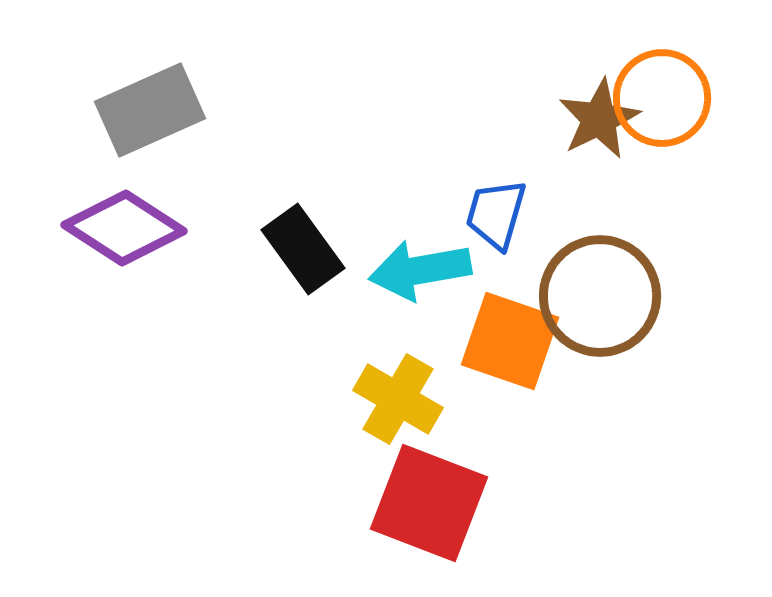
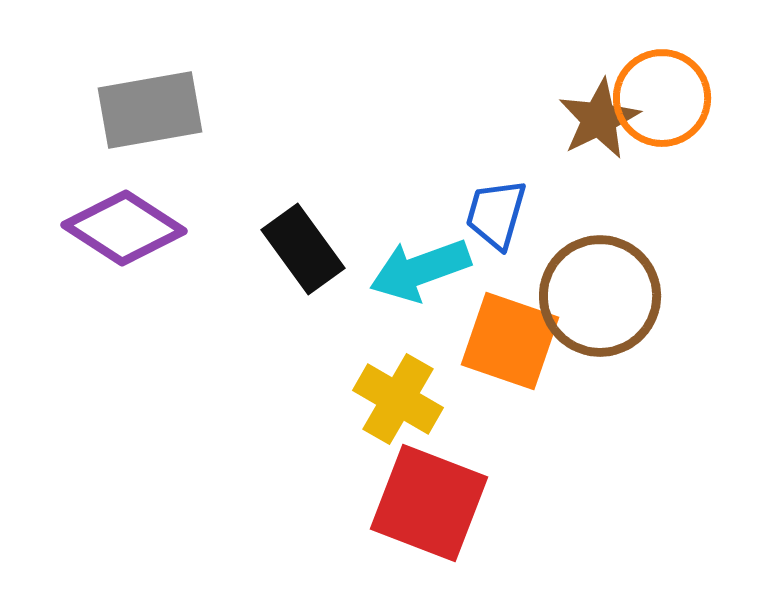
gray rectangle: rotated 14 degrees clockwise
cyan arrow: rotated 10 degrees counterclockwise
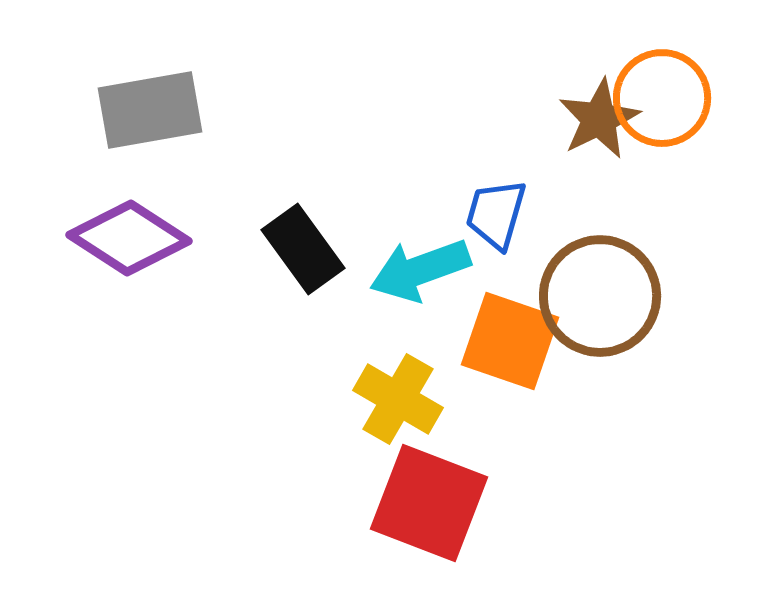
purple diamond: moved 5 px right, 10 px down
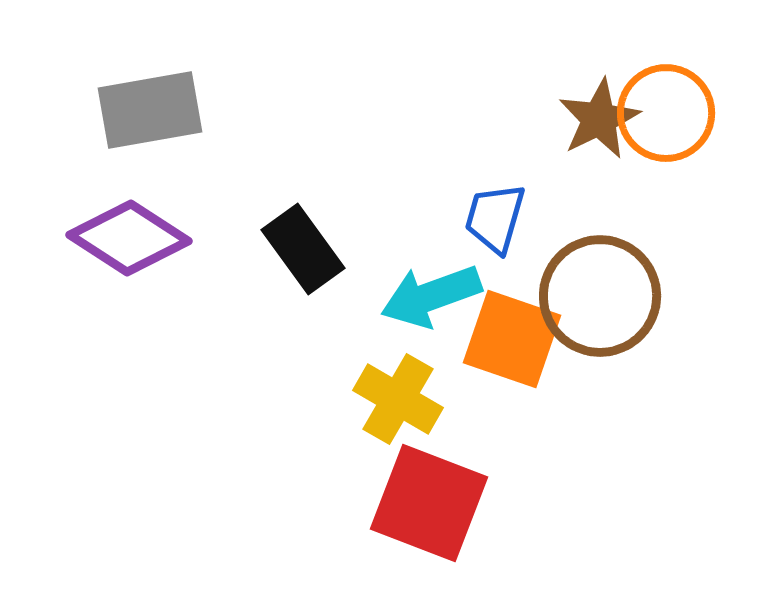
orange circle: moved 4 px right, 15 px down
blue trapezoid: moved 1 px left, 4 px down
cyan arrow: moved 11 px right, 26 px down
orange square: moved 2 px right, 2 px up
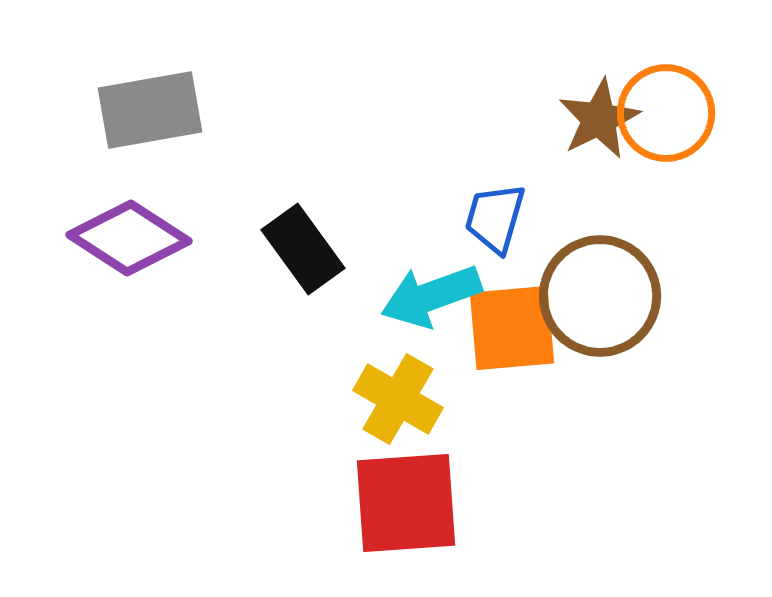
orange square: moved 11 px up; rotated 24 degrees counterclockwise
red square: moved 23 px left; rotated 25 degrees counterclockwise
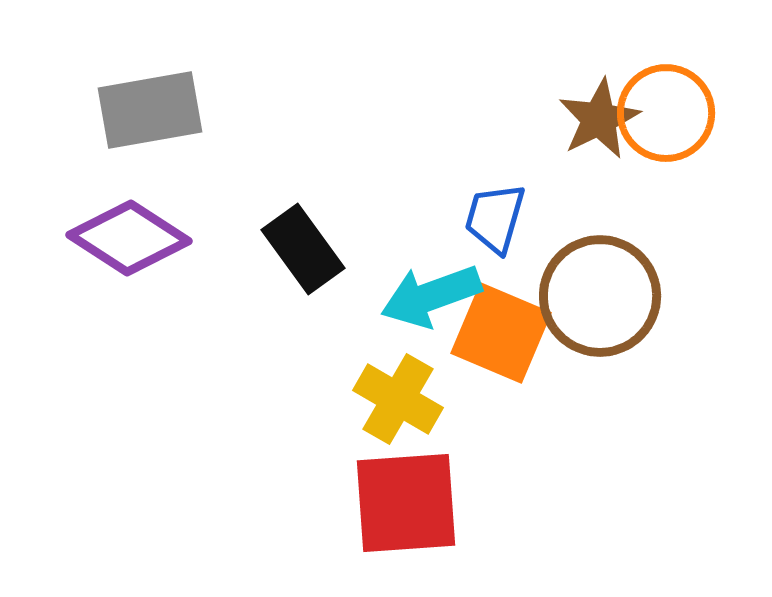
orange square: moved 11 px left, 5 px down; rotated 28 degrees clockwise
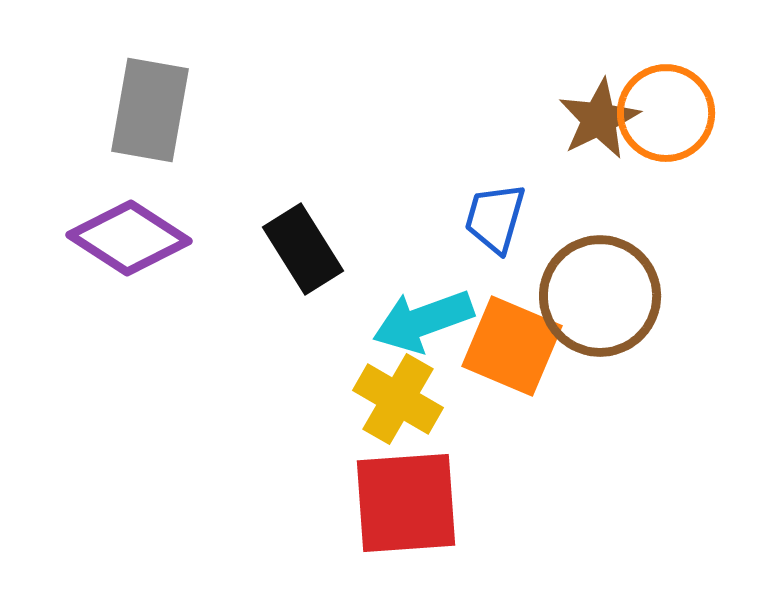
gray rectangle: rotated 70 degrees counterclockwise
black rectangle: rotated 4 degrees clockwise
cyan arrow: moved 8 px left, 25 px down
orange square: moved 11 px right, 13 px down
